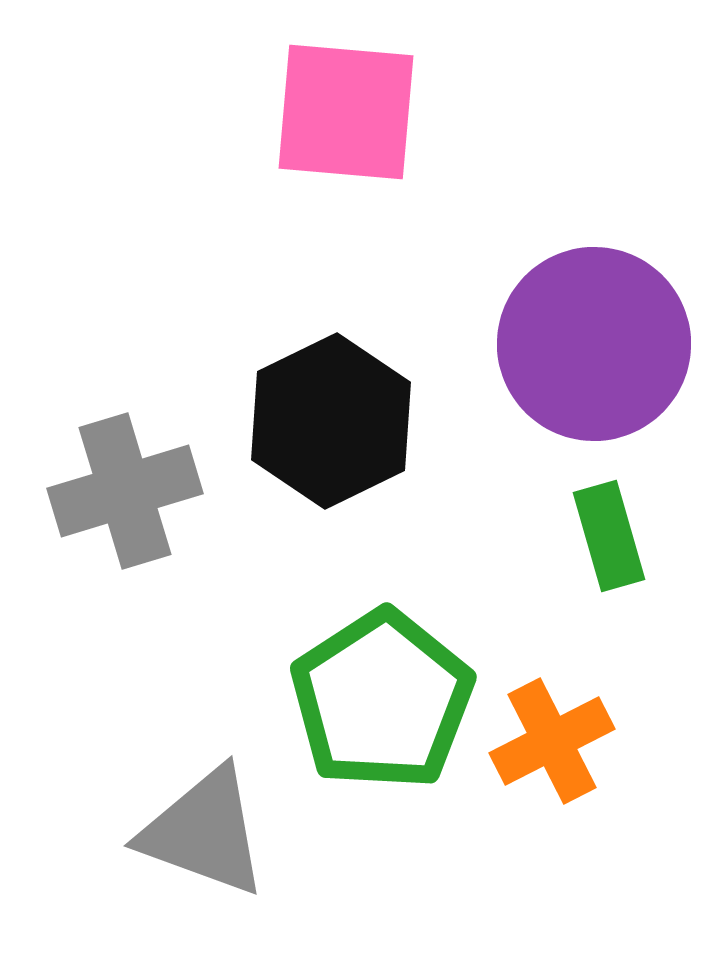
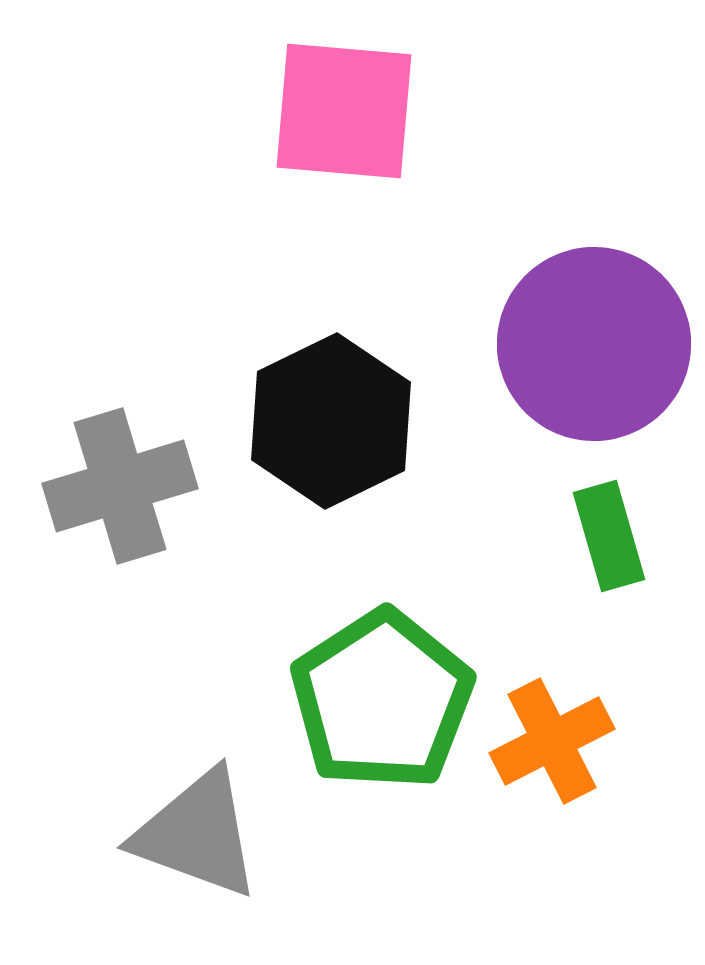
pink square: moved 2 px left, 1 px up
gray cross: moved 5 px left, 5 px up
gray triangle: moved 7 px left, 2 px down
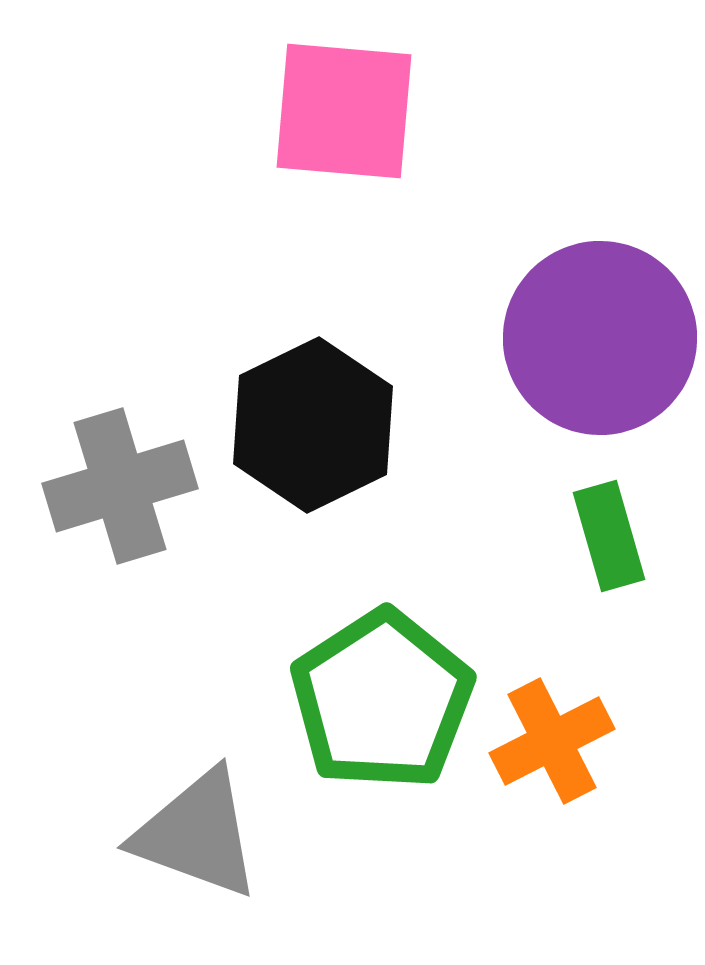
purple circle: moved 6 px right, 6 px up
black hexagon: moved 18 px left, 4 px down
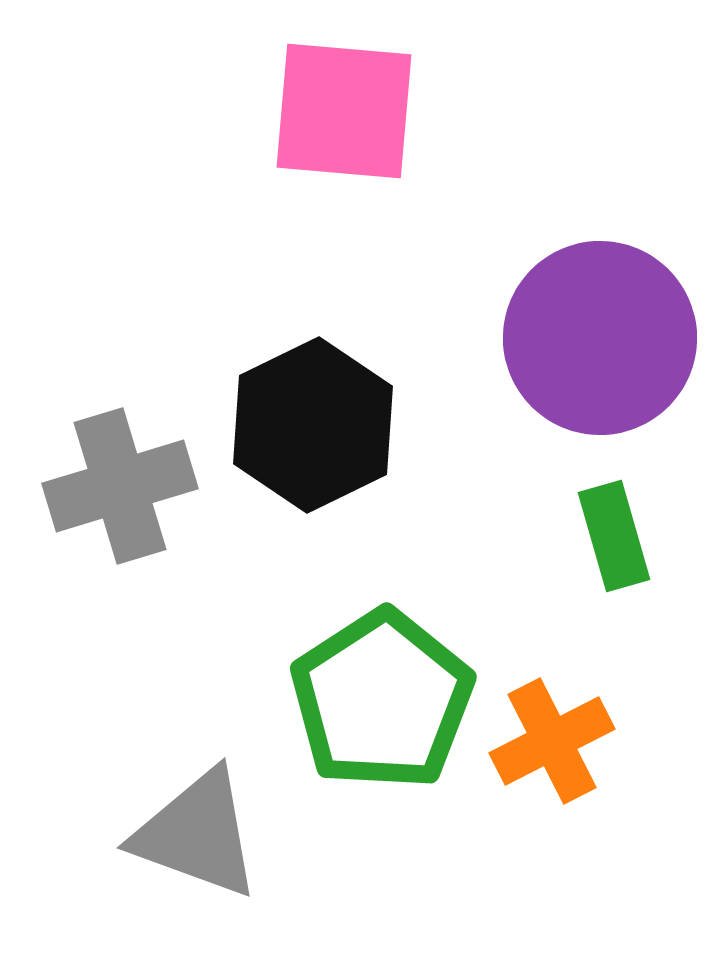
green rectangle: moved 5 px right
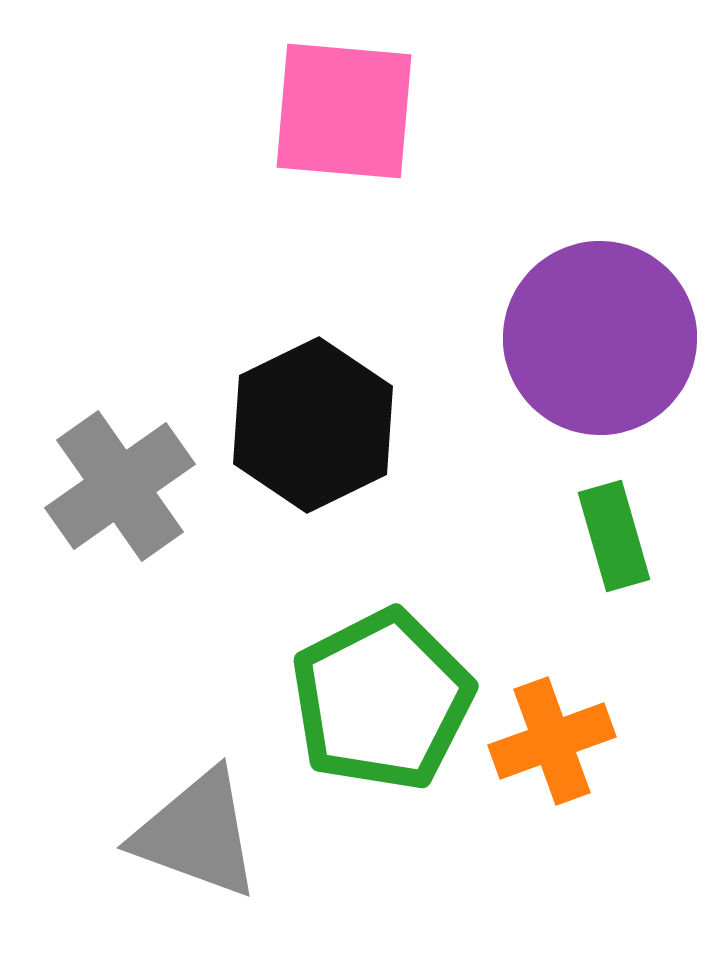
gray cross: rotated 18 degrees counterclockwise
green pentagon: rotated 6 degrees clockwise
orange cross: rotated 7 degrees clockwise
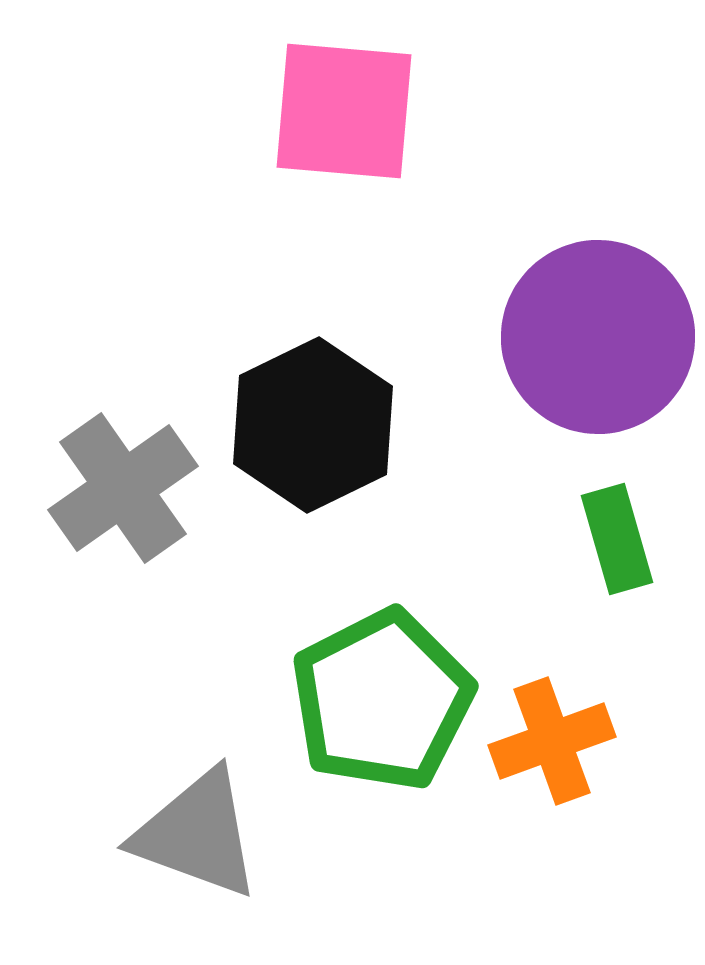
purple circle: moved 2 px left, 1 px up
gray cross: moved 3 px right, 2 px down
green rectangle: moved 3 px right, 3 px down
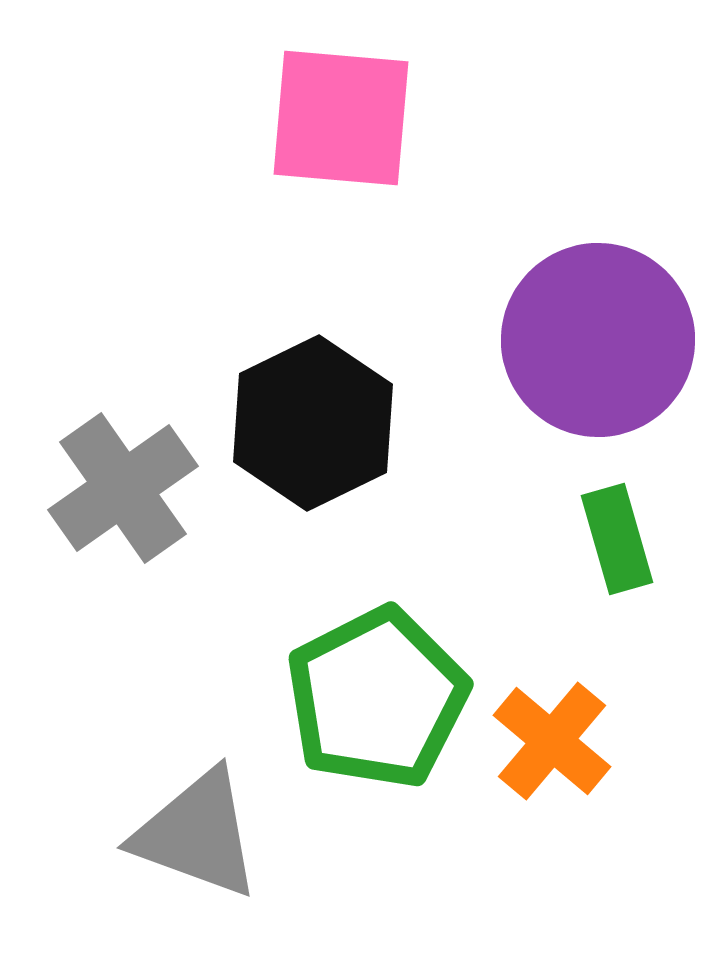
pink square: moved 3 px left, 7 px down
purple circle: moved 3 px down
black hexagon: moved 2 px up
green pentagon: moved 5 px left, 2 px up
orange cross: rotated 30 degrees counterclockwise
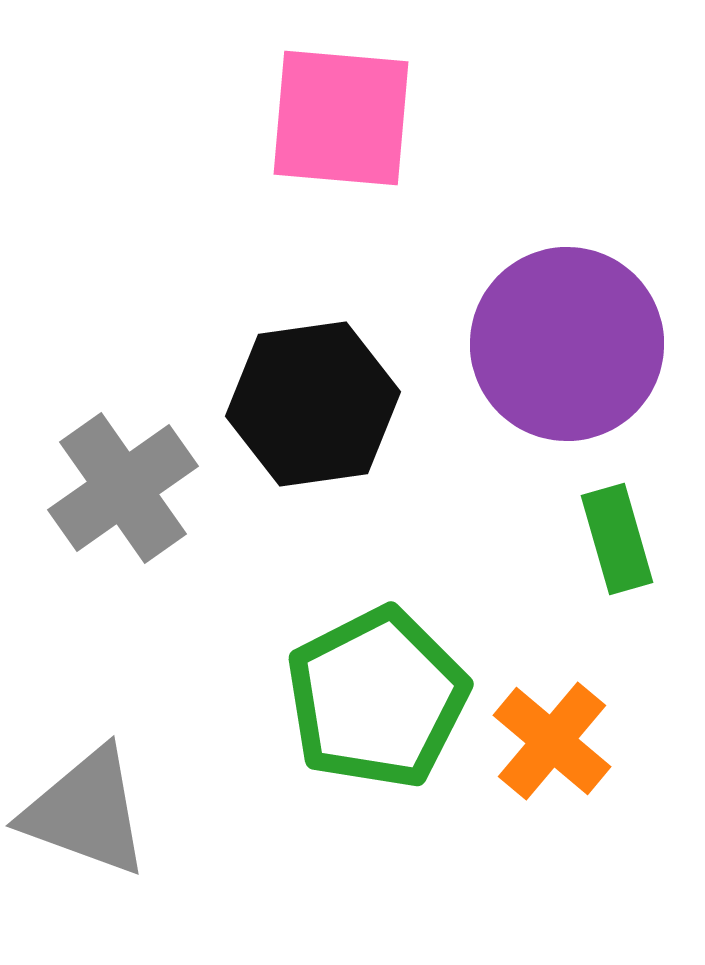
purple circle: moved 31 px left, 4 px down
black hexagon: moved 19 px up; rotated 18 degrees clockwise
gray triangle: moved 111 px left, 22 px up
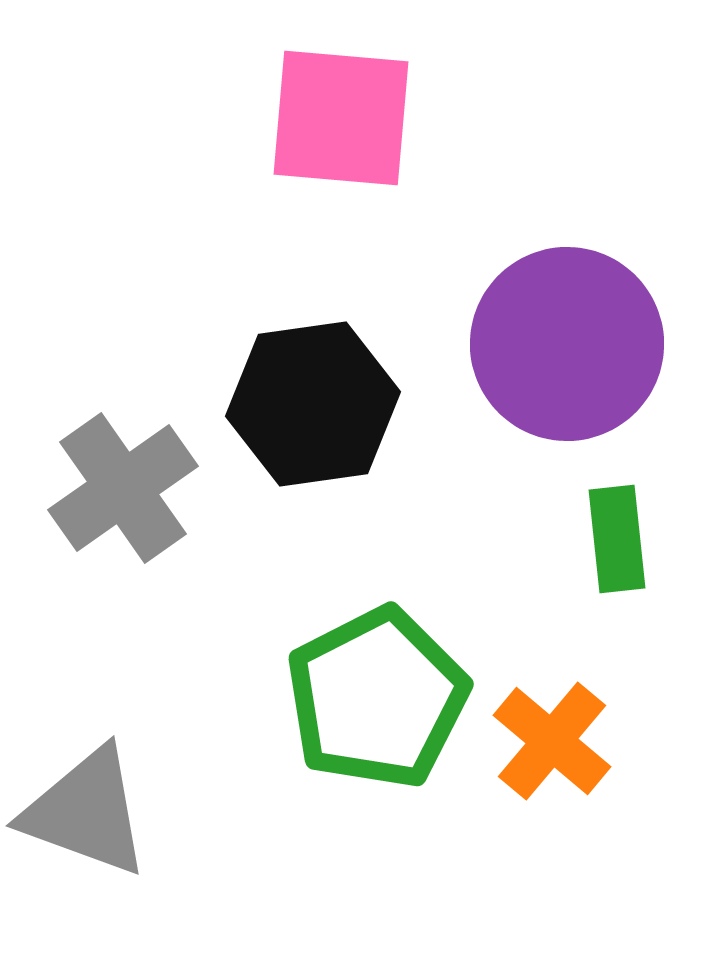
green rectangle: rotated 10 degrees clockwise
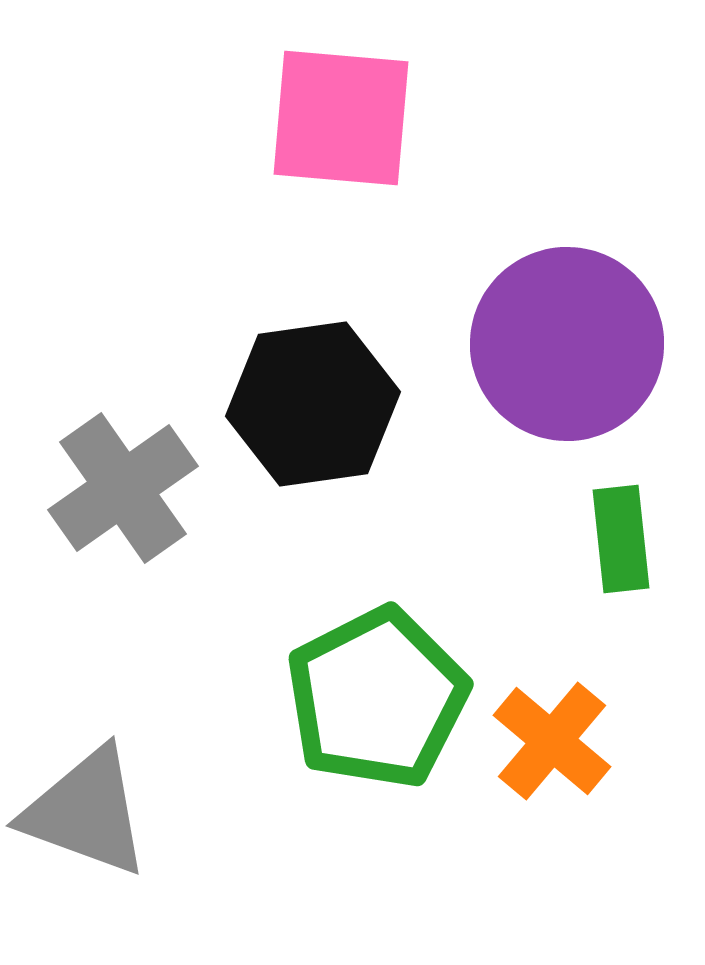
green rectangle: moved 4 px right
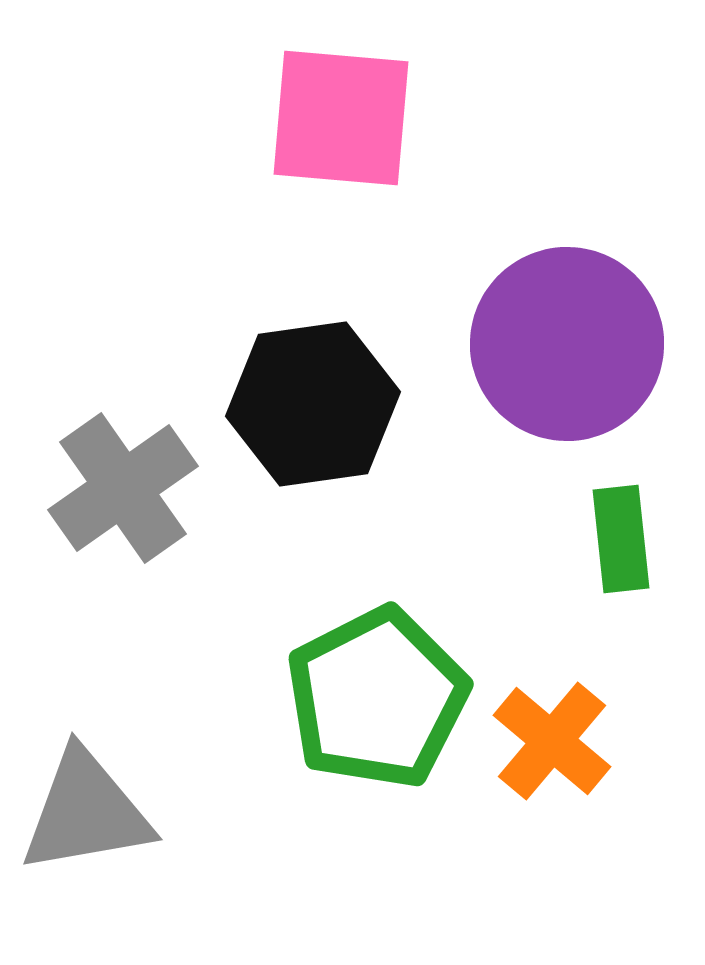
gray triangle: rotated 30 degrees counterclockwise
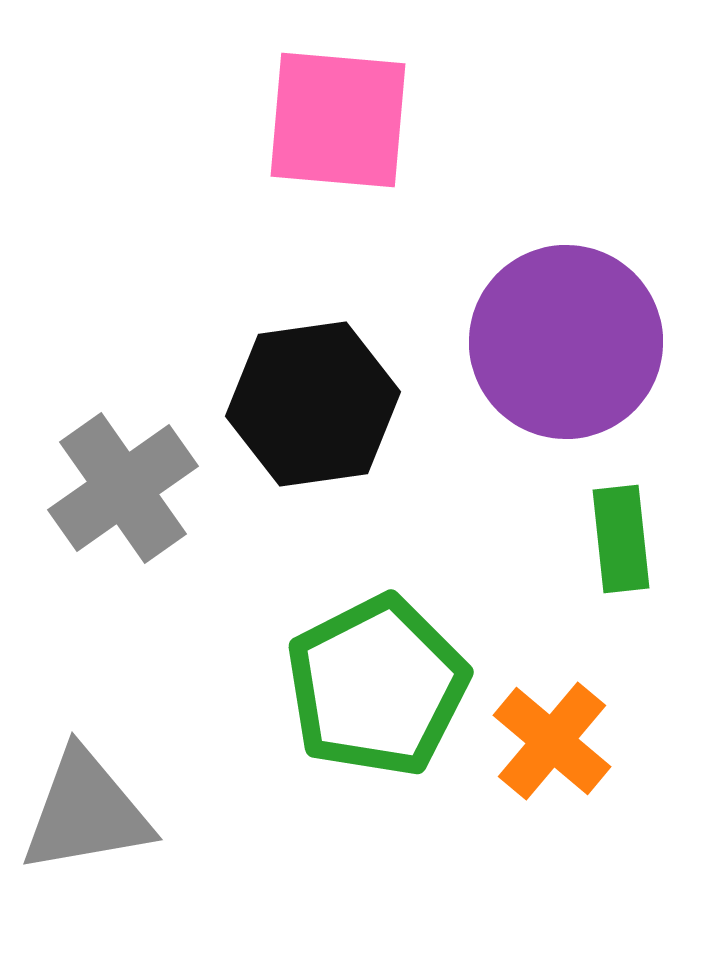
pink square: moved 3 px left, 2 px down
purple circle: moved 1 px left, 2 px up
green pentagon: moved 12 px up
